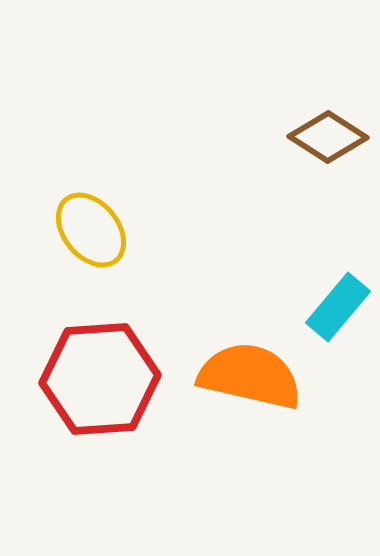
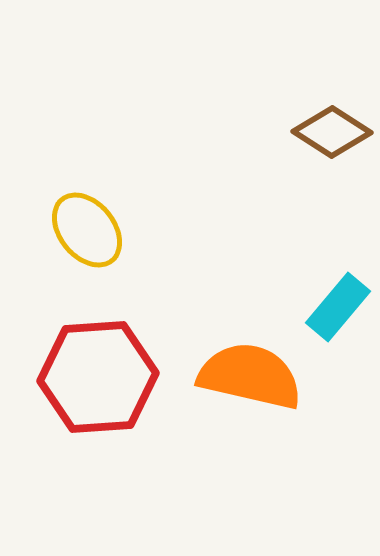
brown diamond: moved 4 px right, 5 px up
yellow ellipse: moved 4 px left
red hexagon: moved 2 px left, 2 px up
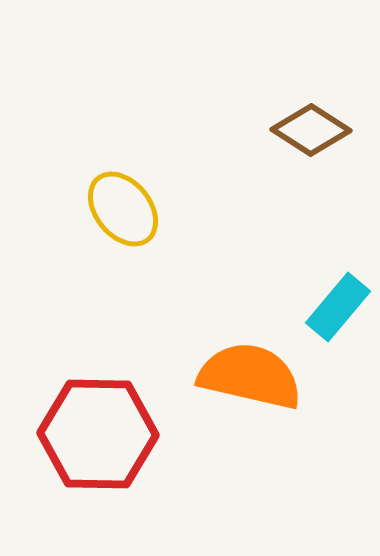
brown diamond: moved 21 px left, 2 px up
yellow ellipse: moved 36 px right, 21 px up
red hexagon: moved 57 px down; rotated 5 degrees clockwise
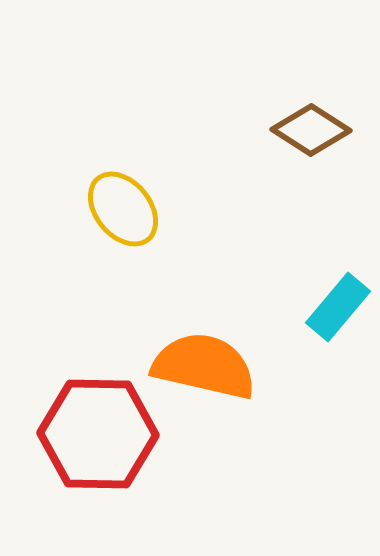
orange semicircle: moved 46 px left, 10 px up
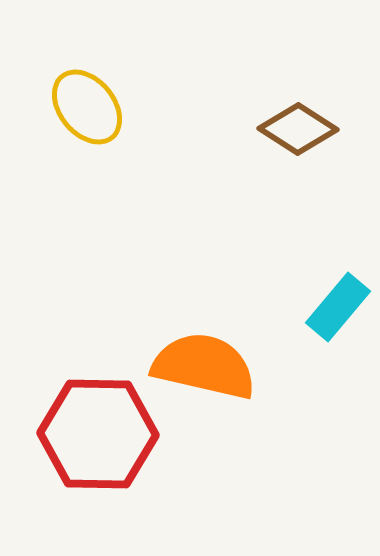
brown diamond: moved 13 px left, 1 px up
yellow ellipse: moved 36 px left, 102 px up
